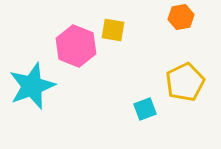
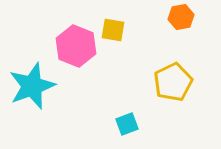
yellow pentagon: moved 12 px left
cyan square: moved 18 px left, 15 px down
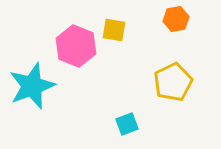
orange hexagon: moved 5 px left, 2 px down
yellow square: moved 1 px right
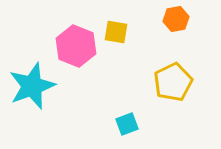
yellow square: moved 2 px right, 2 px down
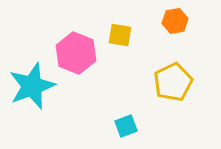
orange hexagon: moved 1 px left, 2 px down
yellow square: moved 4 px right, 3 px down
pink hexagon: moved 7 px down
cyan square: moved 1 px left, 2 px down
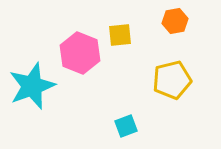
yellow square: rotated 15 degrees counterclockwise
pink hexagon: moved 4 px right
yellow pentagon: moved 1 px left, 2 px up; rotated 12 degrees clockwise
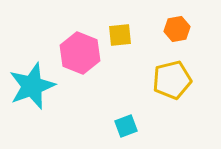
orange hexagon: moved 2 px right, 8 px down
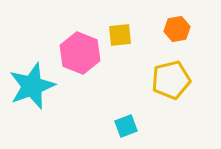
yellow pentagon: moved 1 px left
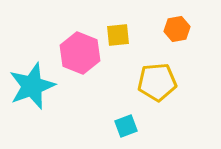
yellow square: moved 2 px left
yellow pentagon: moved 14 px left, 2 px down; rotated 9 degrees clockwise
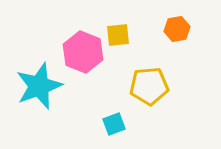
pink hexagon: moved 3 px right, 1 px up
yellow pentagon: moved 8 px left, 4 px down
cyan star: moved 7 px right
cyan square: moved 12 px left, 2 px up
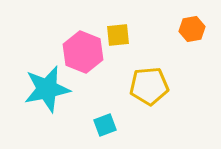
orange hexagon: moved 15 px right
cyan star: moved 8 px right, 3 px down; rotated 9 degrees clockwise
cyan square: moved 9 px left, 1 px down
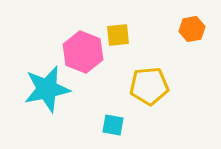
cyan square: moved 8 px right; rotated 30 degrees clockwise
